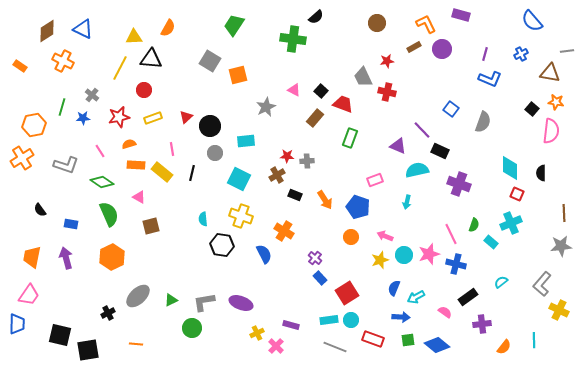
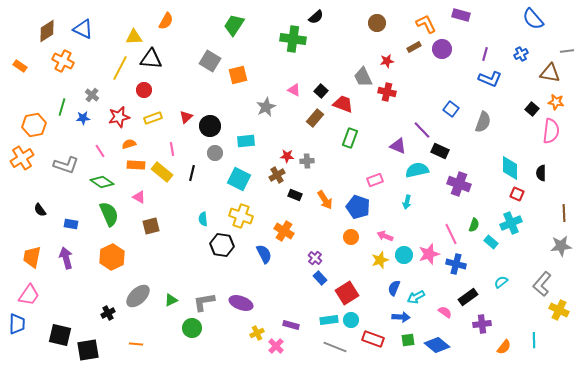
blue semicircle at (532, 21): moved 1 px right, 2 px up
orange semicircle at (168, 28): moved 2 px left, 7 px up
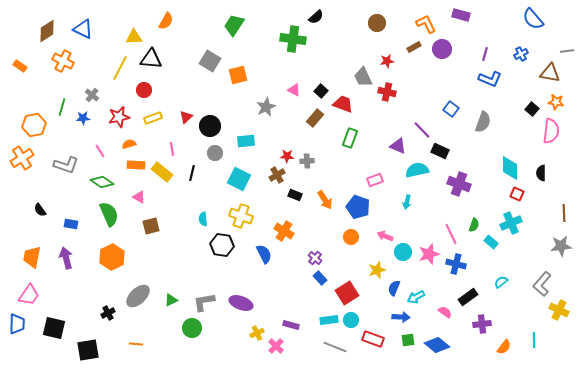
cyan circle at (404, 255): moved 1 px left, 3 px up
yellow star at (380, 260): moved 3 px left, 10 px down
black square at (60, 335): moved 6 px left, 7 px up
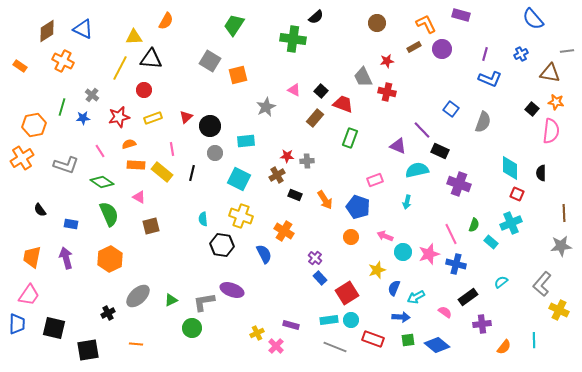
orange hexagon at (112, 257): moved 2 px left, 2 px down
purple ellipse at (241, 303): moved 9 px left, 13 px up
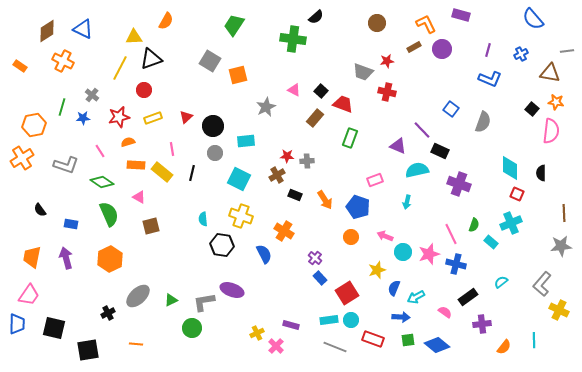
purple line at (485, 54): moved 3 px right, 4 px up
black triangle at (151, 59): rotated 25 degrees counterclockwise
gray trapezoid at (363, 77): moved 5 px up; rotated 45 degrees counterclockwise
black circle at (210, 126): moved 3 px right
orange semicircle at (129, 144): moved 1 px left, 2 px up
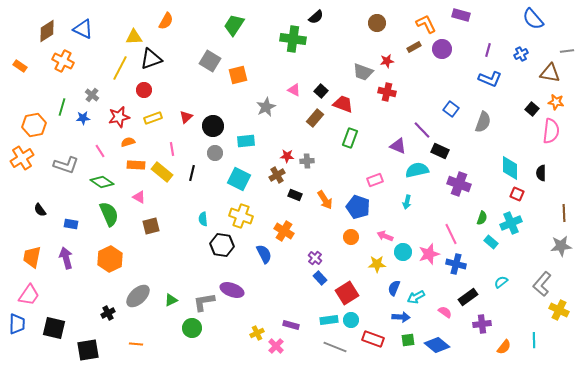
green semicircle at (474, 225): moved 8 px right, 7 px up
yellow star at (377, 270): moved 6 px up; rotated 18 degrees clockwise
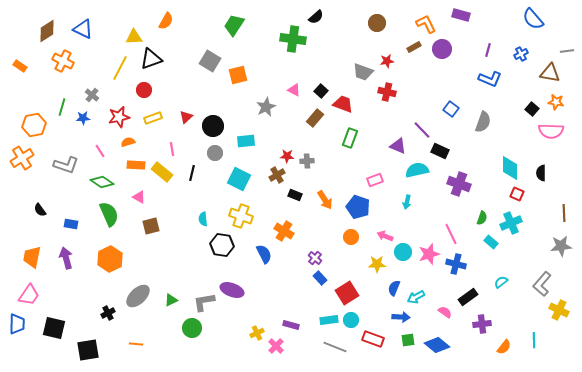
pink semicircle at (551, 131): rotated 85 degrees clockwise
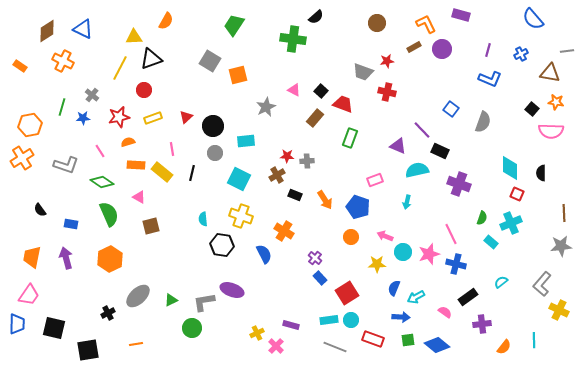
orange hexagon at (34, 125): moved 4 px left
orange line at (136, 344): rotated 16 degrees counterclockwise
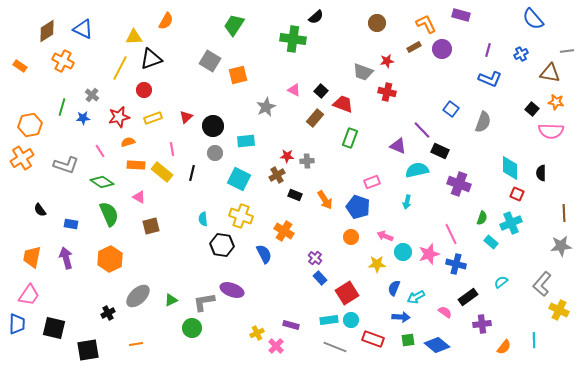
pink rectangle at (375, 180): moved 3 px left, 2 px down
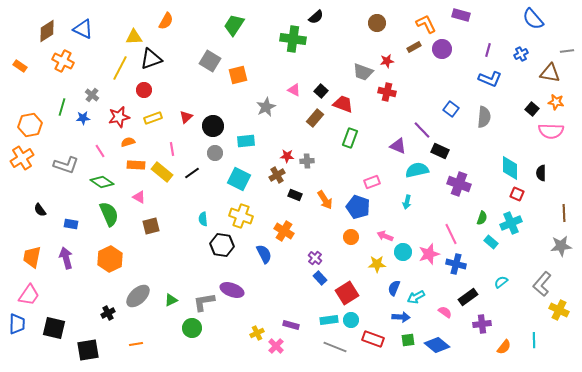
gray semicircle at (483, 122): moved 1 px right, 5 px up; rotated 15 degrees counterclockwise
black line at (192, 173): rotated 42 degrees clockwise
